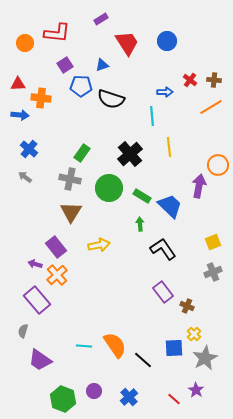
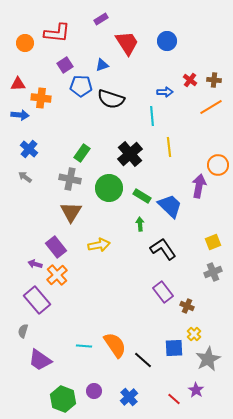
gray star at (205, 358): moved 3 px right, 1 px down
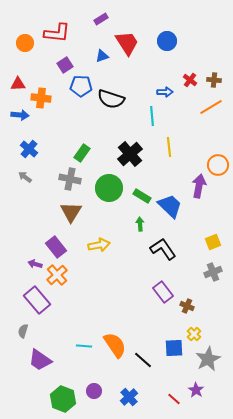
blue triangle at (102, 65): moved 9 px up
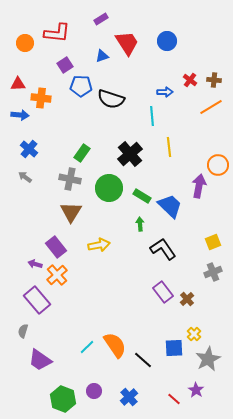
brown cross at (187, 306): moved 7 px up; rotated 24 degrees clockwise
cyan line at (84, 346): moved 3 px right, 1 px down; rotated 49 degrees counterclockwise
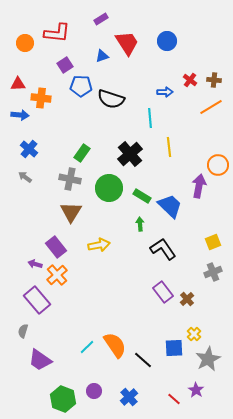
cyan line at (152, 116): moved 2 px left, 2 px down
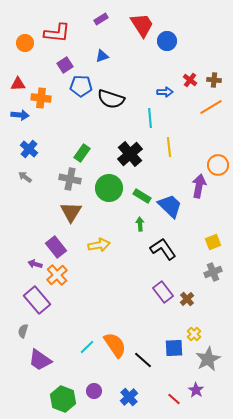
red trapezoid at (127, 43): moved 15 px right, 18 px up
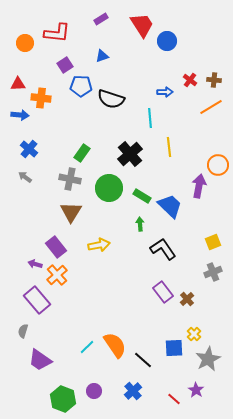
blue cross at (129, 397): moved 4 px right, 6 px up
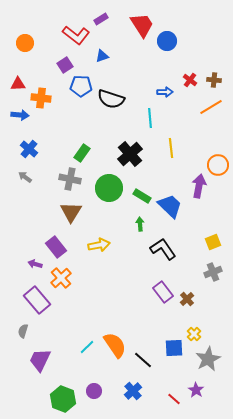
red L-shape at (57, 33): moved 19 px right, 2 px down; rotated 32 degrees clockwise
yellow line at (169, 147): moved 2 px right, 1 px down
orange cross at (57, 275): moved 4 px right, 3 px down
purple trapezoid at (40, 360): rotated 80 degrees clockwise
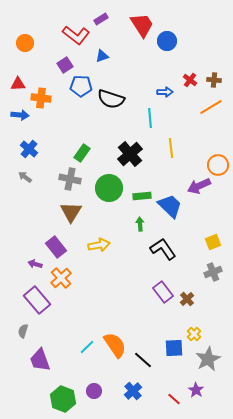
purple arrow at (199, 186): rotated 125 degrees counterclockwise
green rectangle at (142, 196): rotated 36 degrees counterclockwise
purple trapezoid at (40, 360): rotated 45 degrees counterclockwise
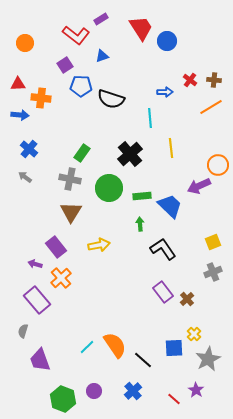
red trapezoid at (142, 25): moved 1 px left, 3 px down
